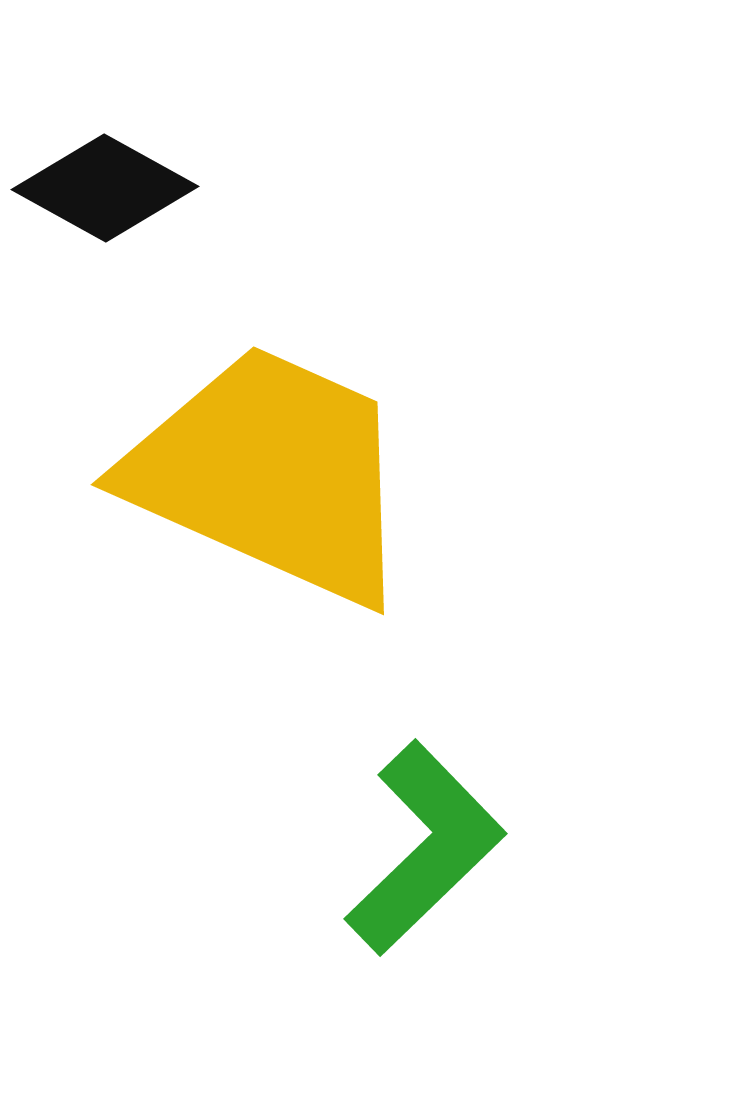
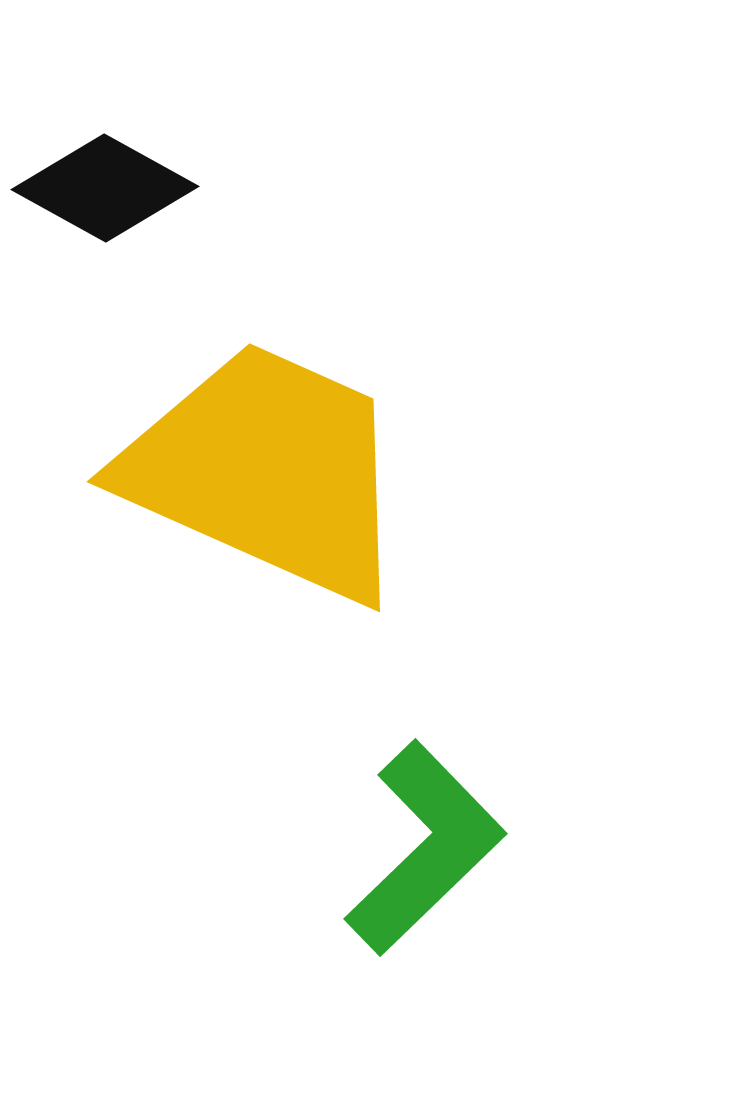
yellow trapezoid: moved 4 px left, 3 px up
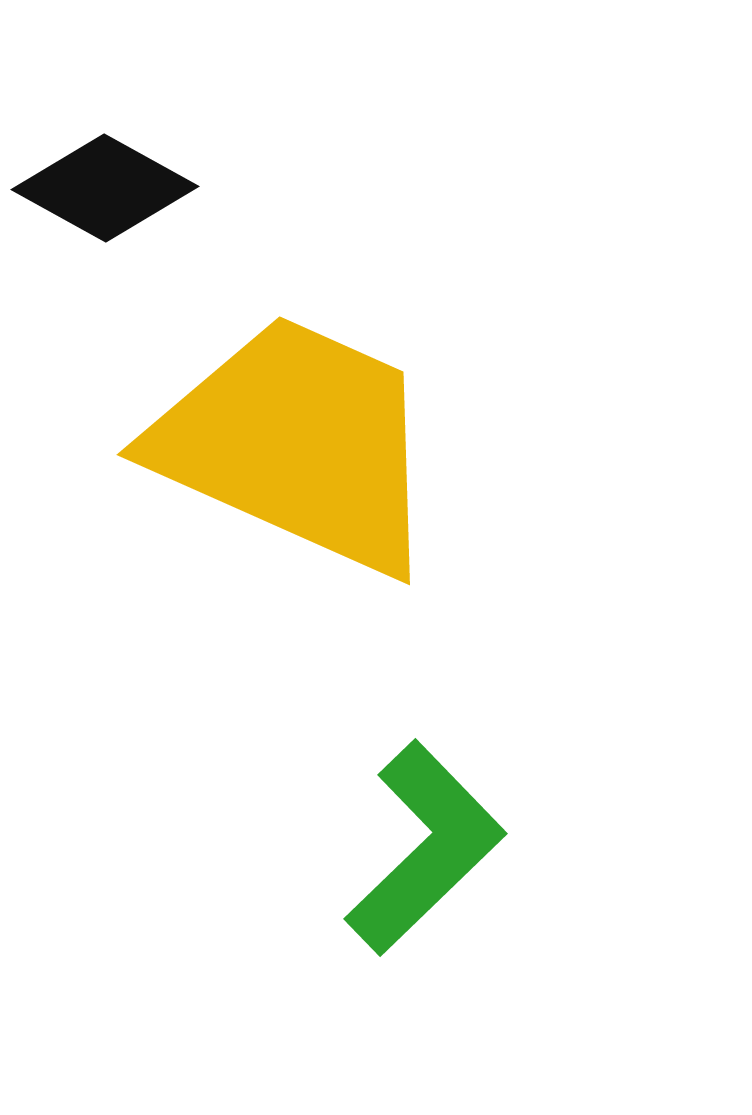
yellow trapezoid: moved 30 px right, 27 px up
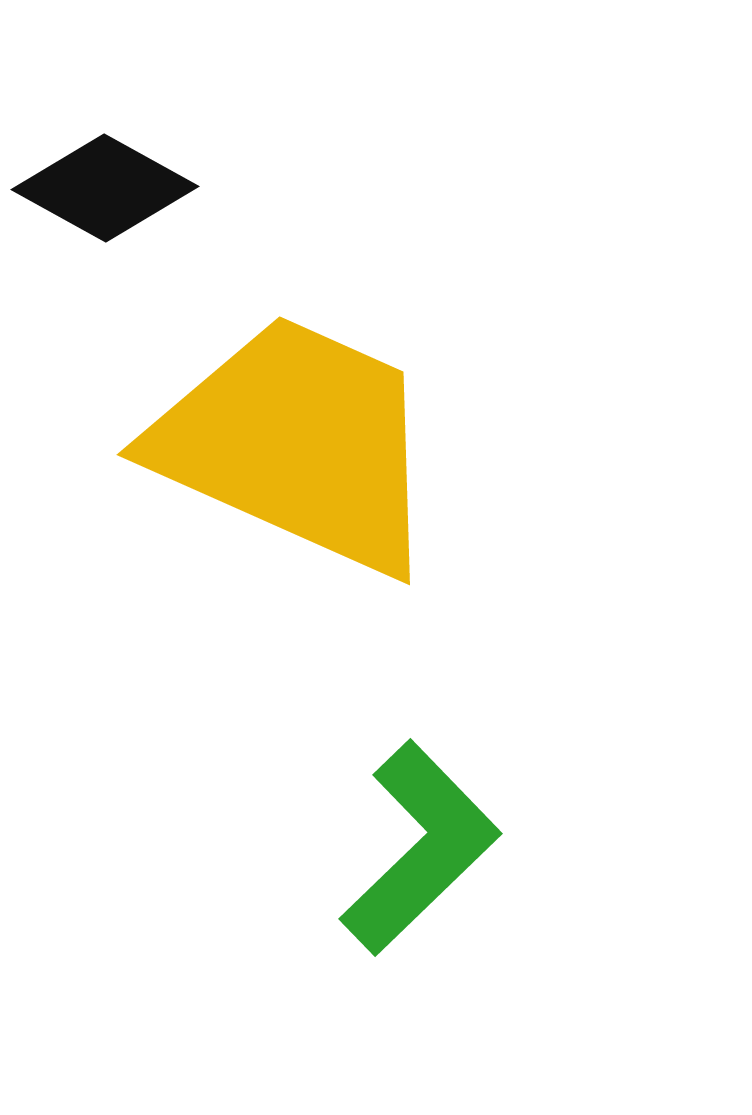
green L-shape: moved 5 px left
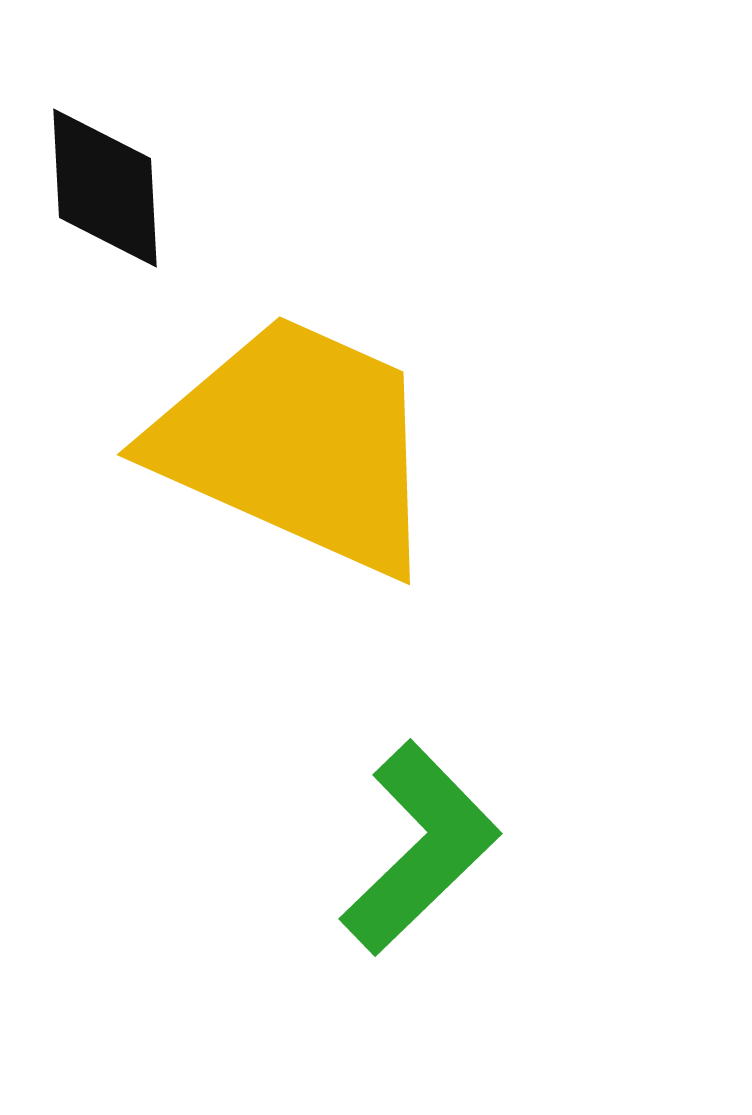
black diamond: rotated 58 degrees clockwise
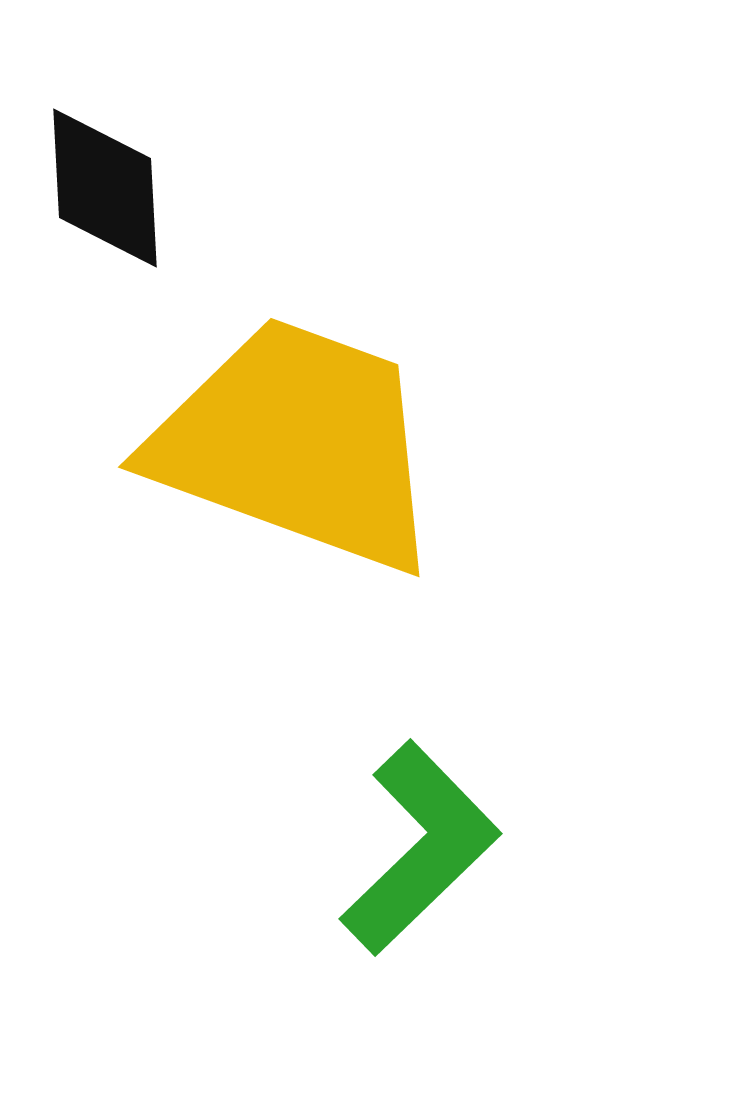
yellow trapezoid: rotated 4 degrees counterclockwise
